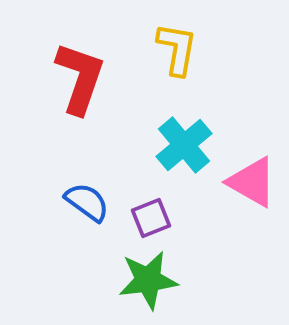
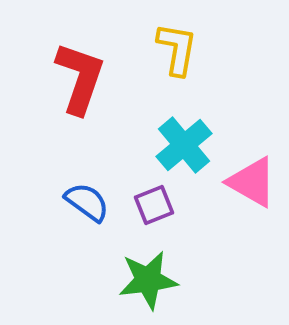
purple square: moved 3 px right, 13 px up
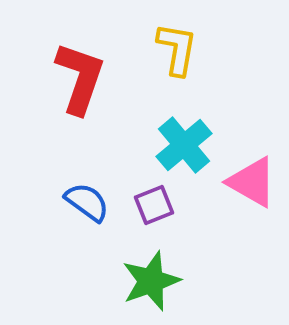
green star: moved 3 px right, 1 px down; rotated 12 degrees counterclockwise
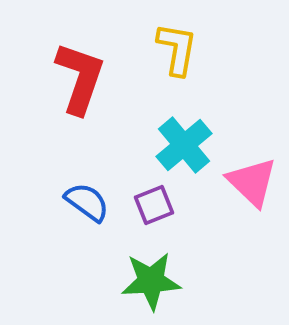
pink triangle: rotated 14 degrees clockwise
green star: rotated 16 degrees clockwise
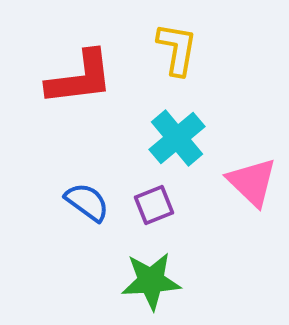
red L-shape: rotated 64 degrees clockwise
cyan cross: moved 7 px left, 7 px up
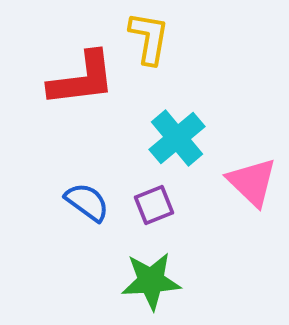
yellow L-shape: moved 28 px left, 11 px up
red L-shape: moved 2 px right, 1 px down
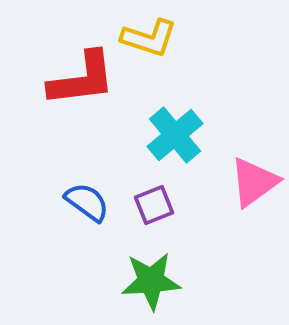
yellow L-shape: rotated 98 degrees clockwise
cyan cross: moved 2 px left, 3 px up
pink triangle: moved 2 px right; rotated 40 degrees clockwise
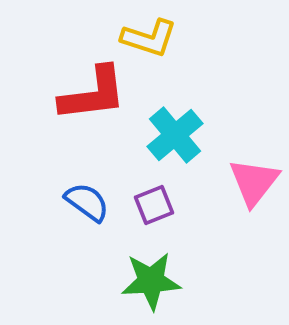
red L-shape: moved 11 px right, 15 px down
pink triangle: rotated 16 degrees counterclockwise
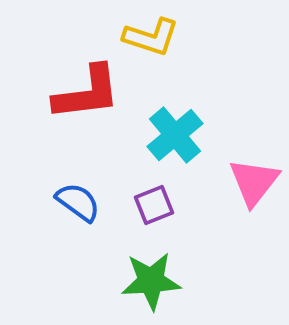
yellow L-shape: moved 2 px right, 1 px up
red L-shape: moved 6 px left, 1 px up
blue semicircle: moved 9 px left
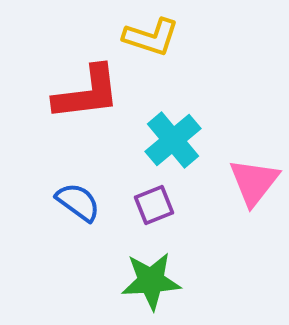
cyan cross: moved 2 px left, 5 px down
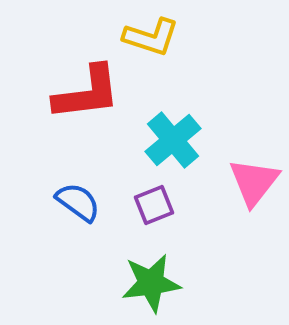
green star: moved 2 px down; rotated 4 degrees counterclockwise
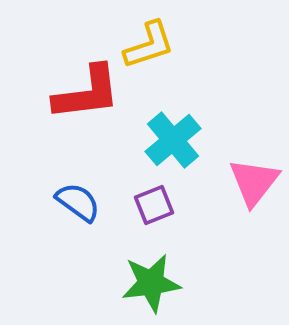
yellow L-shape: moved 2 px left, 8 px down; rotated 36 degrees counterclockwise
